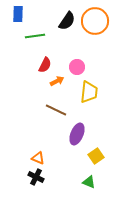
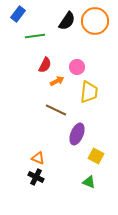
blue rectangle: rotated 35 degrees clockwise
yellow square: rotated 28 degrees counterclockwise
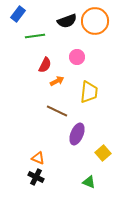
black semicircle: rotated 36 degrees clockwise
pink circle: moved 10 px up
brown line: moved 1 px right, 1 px down
yellow square: moved 7 px right, 3 px up; rotated 21 degrees clockwise
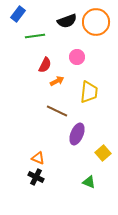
orange circle: moved 1 px right, 1 px down
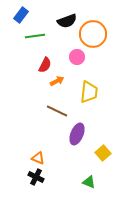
blue rectangle: moved 3 px right, 1 px down
orange circle: moved 3 px left, 12 px down
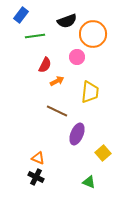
yellow trapezoid: moved 1 px right
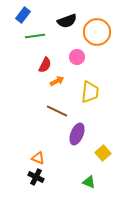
blue rectangle: moved 2 px right
orange circle: moved 4 px right, 2 px up
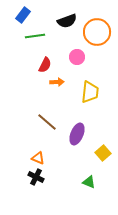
orange arrow: moved 1 px down; rotated 24 degrees clockwise
brown line: moved 10 px left, 11 px down; rotated 15 degrees clockwise
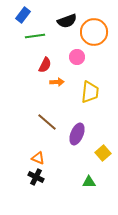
orange circle: moved 3 px left
green triangle: rotated 24 degrees counterclockwise
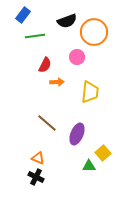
brown line: moved 1 px down
green triangle: moved 16 px up
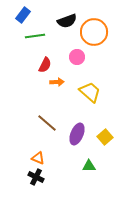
yellow trapezoid: rotated 55 degrees counterclockwise
yellow square: moved 2 px right, 16 px up
